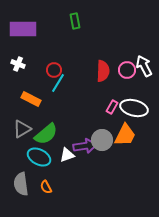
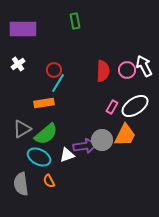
white cross: rotated 32 degrees clockwise
orange rectangle: moved 13 px right, 4 px down; rotated 36 degrees counterclockwise
white ellipse: moved 1 px right, 2 px up; rotated 48 degrees counterclockwise
orange semicircle: moved 3 px right, 6 px up
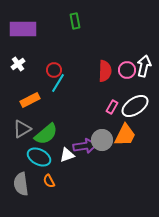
white arrow: rotated 40 degrees clockwise
red semicircle: moved 2 px right
orange rectangle: moved 14 px left, 3 px up; rotated 18 degrees counterclockwise
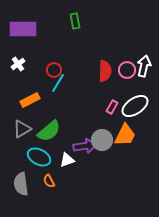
green semicircle: moved 3 px right, 3 px up
white triangle: moved 5 px down
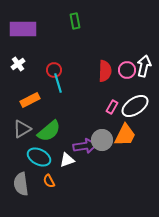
cyan line: rotated 48 degrees counterclockwise
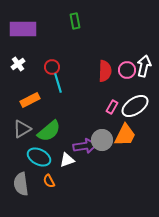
red circle: moved 2 px left, 3 px up
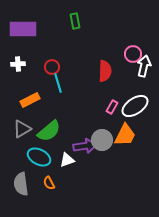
white cross: rotated 32 degrees clockwise
pink circle: moved 6 px right, 16 px up
orange semicircle: moved 2 px down
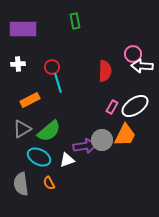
white arrow: moved 2 px left; rotated 100 degrees counterclockwise
